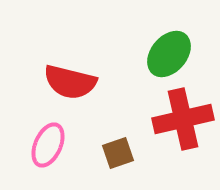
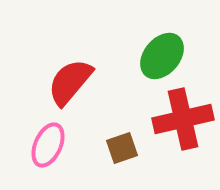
green ellipse: moved 7 px left, 2 px down
red semicircle: rotated 116 degrees clockwise
brown square: moved 4 px right, 5 px up
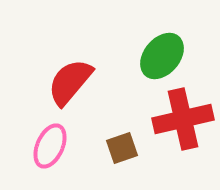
pink ellipse: moved 2 px right, 1 px down
